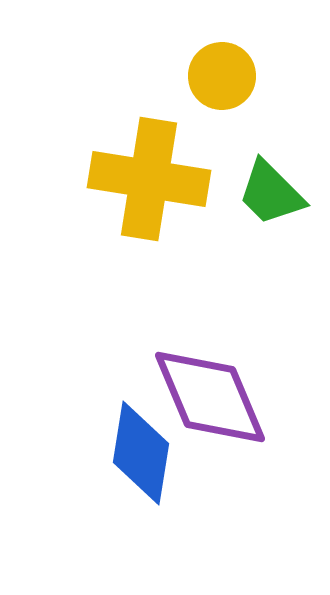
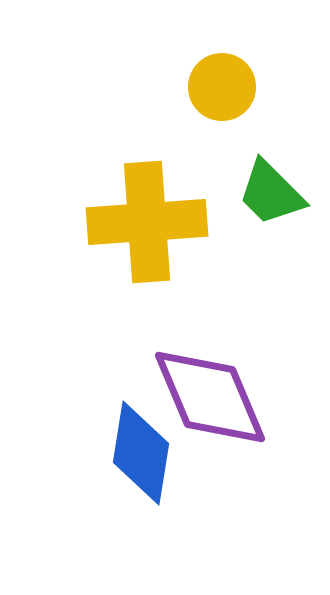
yellow circle: moved 11 px down
yellow cross: moved 2 px left, 43 px down; rotated 13 degrees counterclockwise
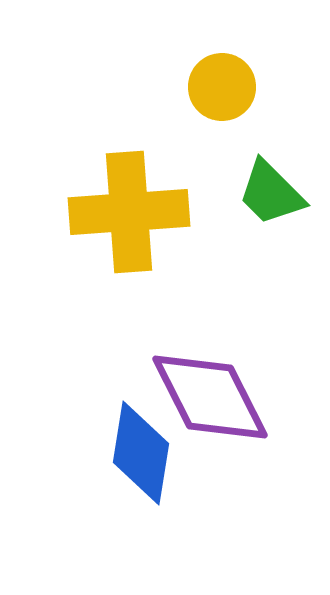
yellow cross: moved 18 px left, 10 px up
purple diamond: rotated 4 degrees counterclockwise
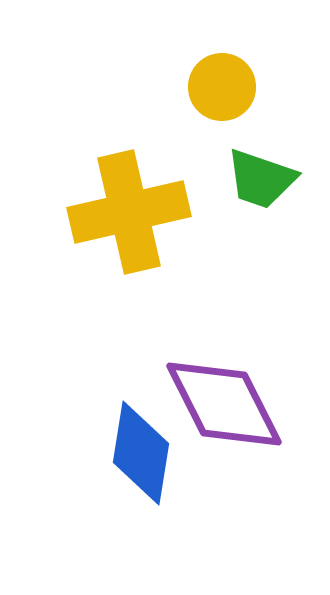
green trapezoid: moved 10 px left, 14 px up; rotated 26 degrees counterclockwise
yellow cross: rotated 9 degrees counterclockwise
purple diamond: moved 14 px right, 7 px down
